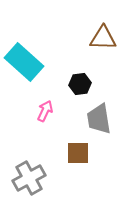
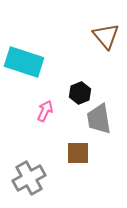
brown triangle: moved 3 px right, 2 px up; rotated 48 degrees clockwise
cyan rectangle: rotated 24 degrees counterclockwise
black hexagon: moved 9 px down; rotated 15 degrees counterclockwise
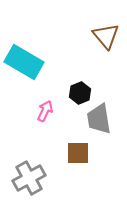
cyan rectangle: rotated 12 degrees clockwise
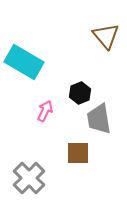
gray cross: rotated 16 degrees counterclockwise
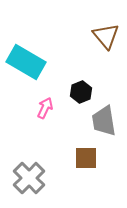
cyan rectangle: moved 2 px right
black hexagon: moved 1 px right, 1 px up
pink arrow: moved 3 px up
gray trapezoid: moved 5 px right, 2 px down
brown square: moved 8 px right, 5 px down
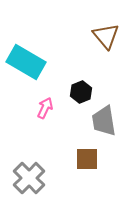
brown square: moved 1 px right, 1 px down
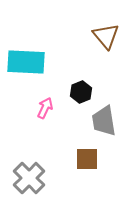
cyan rectangle: rotated 27 degrees counterclockwise
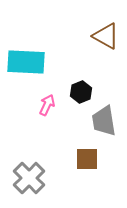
brown triangle: rotated 20 degrees counterclockwise
pink arrow: moved 2 px right, 3 px up
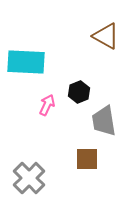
black hexagon: moved 2 px left
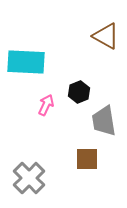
pink arrow: moved 1 px left
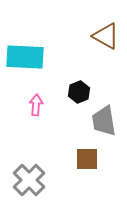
cyan rectangle: moved 1 px left, 5 px up
pink arrow: moved 10 px left; rotated 20 degrees counterclockwise
gray cross: moved 2 px down
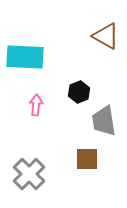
gray cross: moved 6 px up
